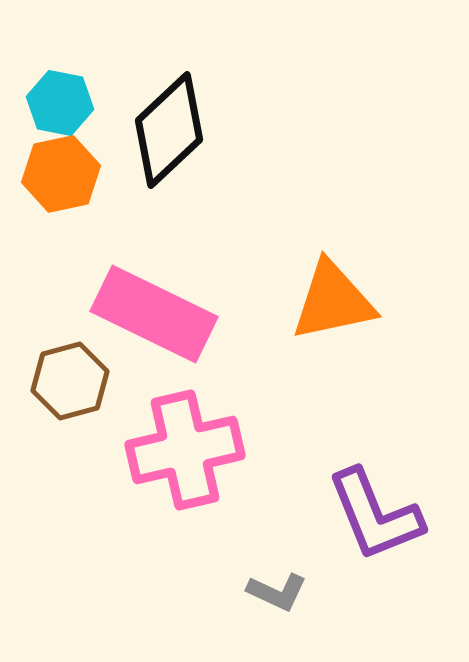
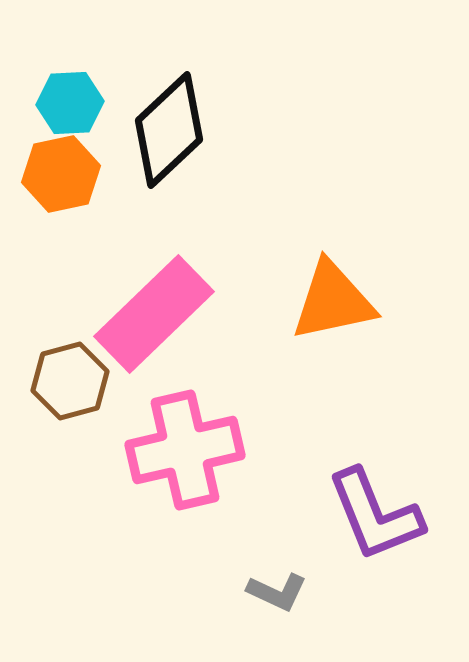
cyan hexagon: moved 10 px right; rotated 14 degrees counterclockwise
pink rectangle: rotated 70 degrees counterclockwise
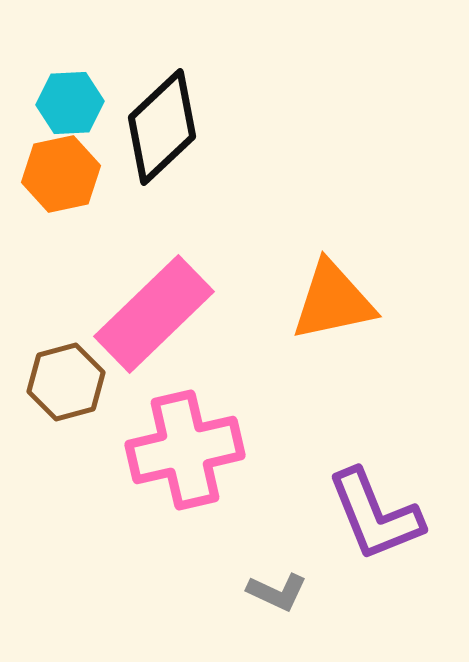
black diamond: moved 7 px left, 3 px up
brown hexagon: moved 4 px left, 1 px down
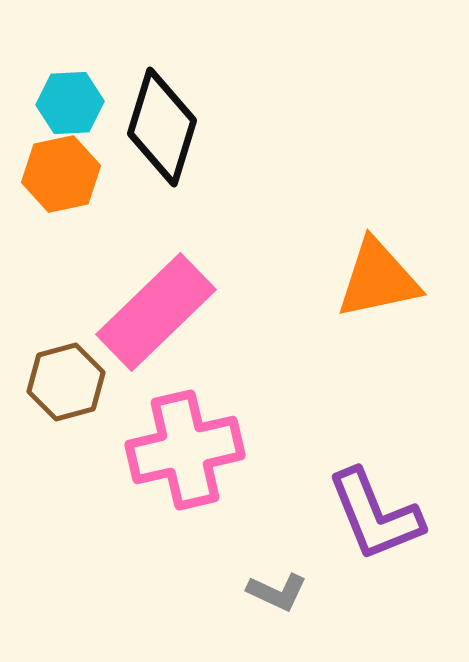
black diamond: rotated 30 degrees counterclockwise
orange triangle: moved 45 px right, 22 px up
pink rectangle: moved 2 px right, 2 px up
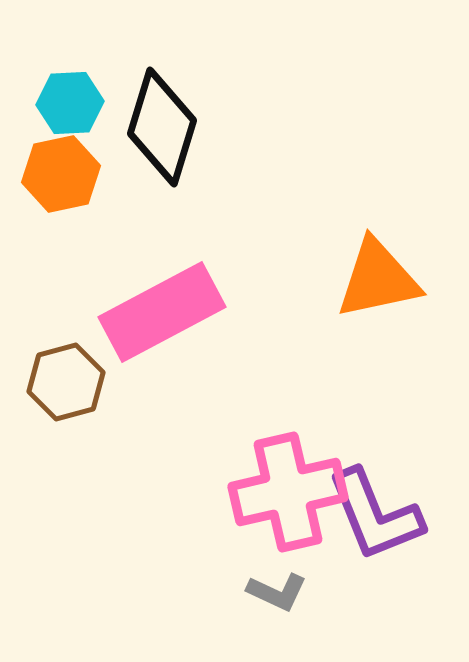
pink rectangle: moved 6 px right; rotated 16 degrees clockwise
pink cross: moved 103 px right, 42 px down
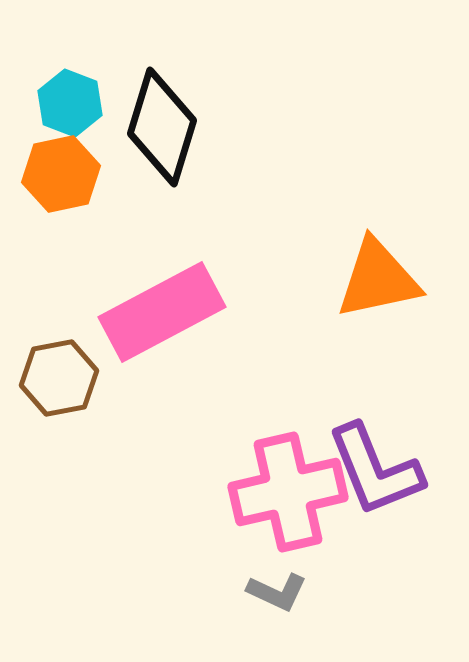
cyan hexagon: rotated 24 degrees clockwise
brown hexagon: moved 7 px left, 4 px up; rotated 4 degrees clockwise
purple L-shape: moved 45 px up
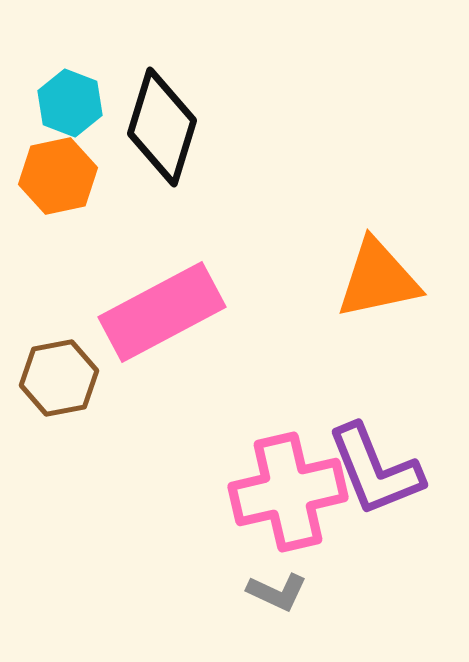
orange hexagon: moved 3 px left, 2 px down
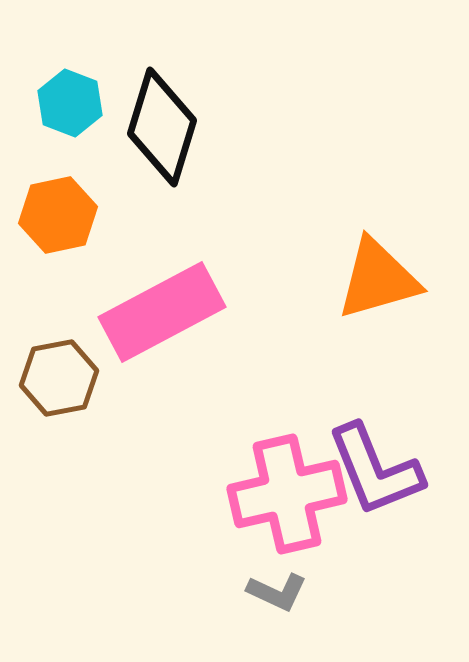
orange hexagon: moved 39 px down
orange triangle: rotated 4 degrees counterclockwise
pink cross: moved 1 px left, 2 px down
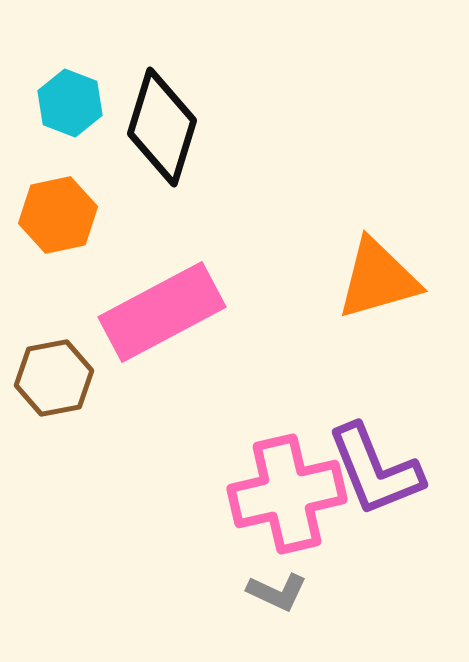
brown hexagon: moved 5 px left
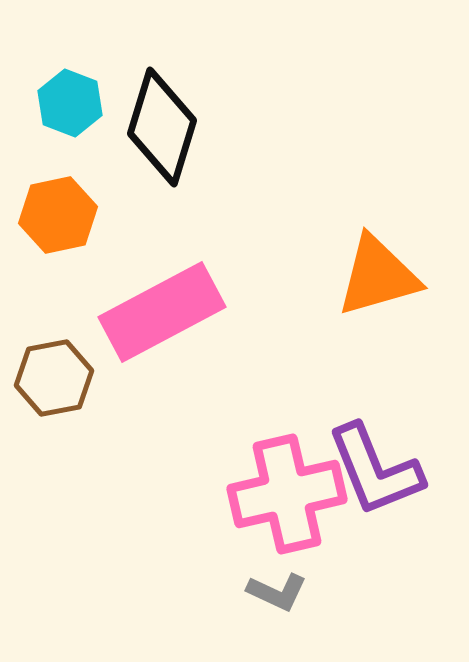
orange triangle: moved 3 px up
